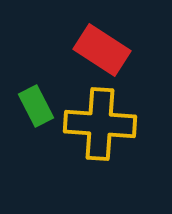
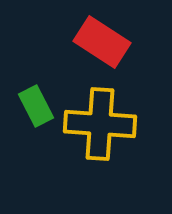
red rectangle: moved 8 px up
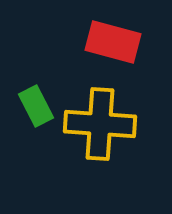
red rectangle: moved 11 px right; rotated 18 degrees counterclockwise
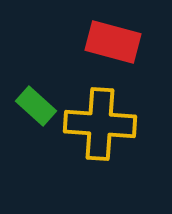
green rectangle: rotated 21 degrees counterclockwise
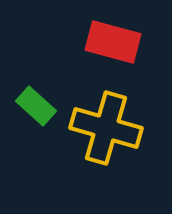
yellow cross: moved 6 px right, 4 px down; rotated 12 degrees clockwise
